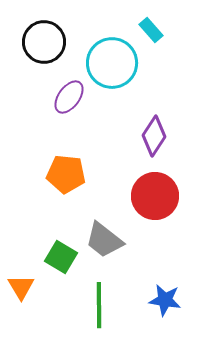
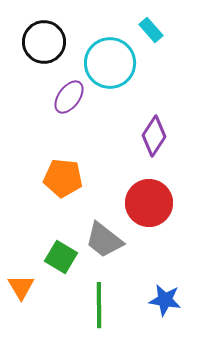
cyan circle: moved 2 px left
orange pentagon: moved 3 px left, 4 px down
red circle: moved 6 px left, 7 px down
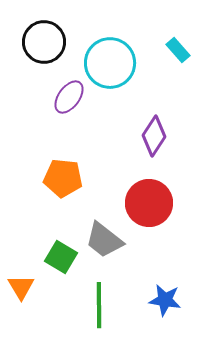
cyan rectangle: moved 27 px right, 20 px down
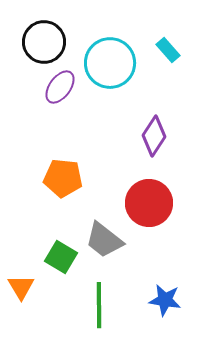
cyan rectangle: moved 10 px left
purple ellipse: moved 9 px left, 10 px up
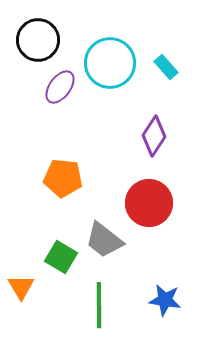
black circle: moved 6 px left, 2 px up
cyan rectangle: moved 2 px left, 17 px down
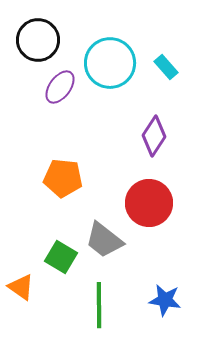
orange triangle: rotated 24 degrees counterclockwise
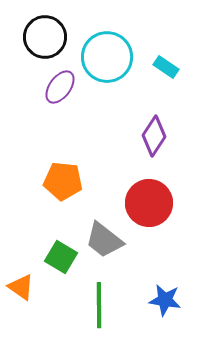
black circle: moved 7 px right, 3 px up
cyan circle: moved 3 px left, 6 px up
cyan rectangle: rotated 15 degrees counterclockwise
orange pentagon: moved 3 px down
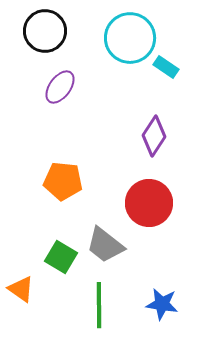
black circle: moved 6 px up
cyan circle: moved 23 px right, 19 px up
gray trapezoid: moved 1 px right, 5 px down
orange triangle: moved 2 px down
blue star: moved 3 px left, 4 px down
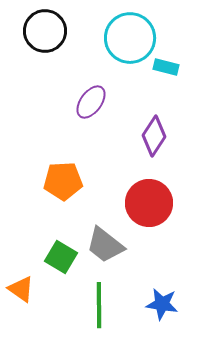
cyan rectangle: rotated 20 degrees counterclockwise
purple ellipse: moved 31 px right, 15 px down
orange pentagon: rotated 9 degrees counterclockwise
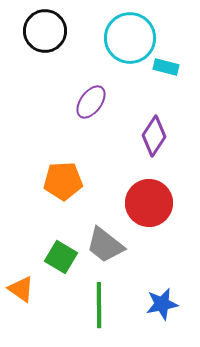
blue star: rotated 20 degrees counterclockwise
